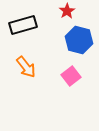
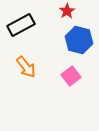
black rectangle: moved 2 px left; rotated 12 degrees counterclockwise
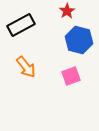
pink square: rotated 18 degrees clockwise
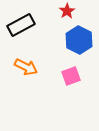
blue hexagon: rotated 12 degrees clockwise
orange arrow: rotated 25 degrees counterclockwise
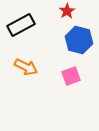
blue hexagon: rotated 12 degrees counterclockwise
